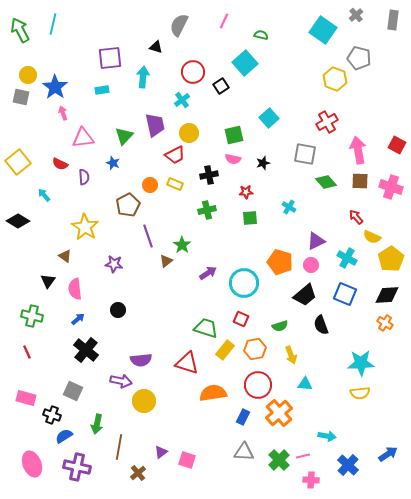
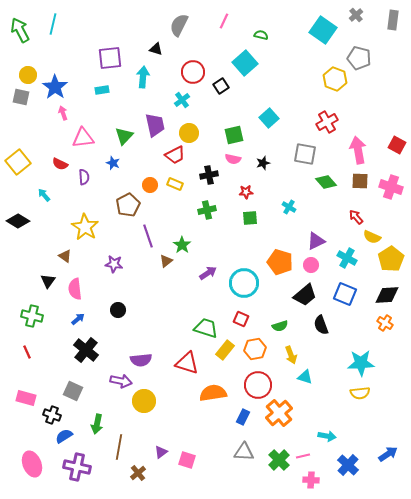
black triangle at (156, 47): moved 2 px down
cyan triangle at (305, 384): moved 7 px up; rotated 14 degrees clockwise
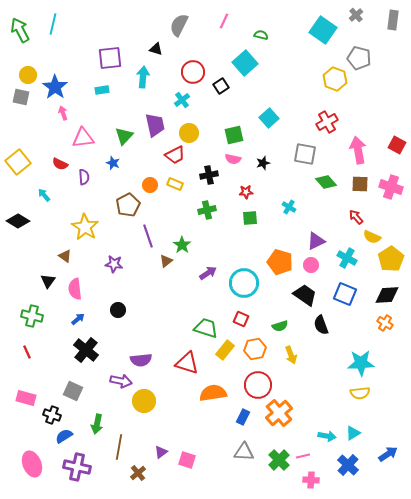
brown square at (360, 181): moved 3 px down
black trapezoid at (305, 295): rotated 105 degrees counterclockwise
cyan triangle at (305, 377): moved 48 px right, 56 px down; rotated 49 degrees counterclockwise
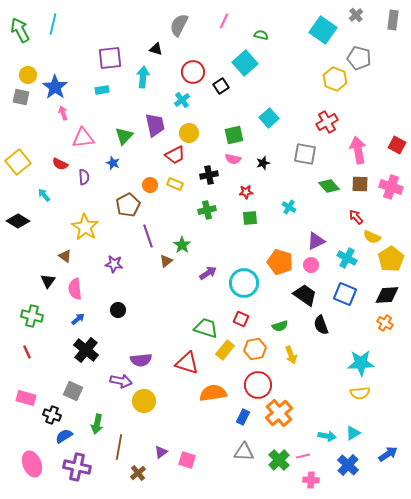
green diamond at (326, 182): moved 3 px right, 4 px down
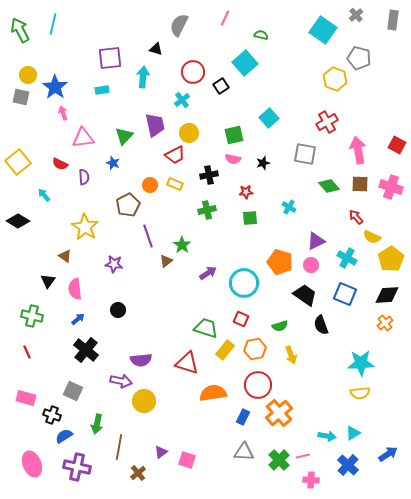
pink line at (224, 21): moved 1 px right, 3 px up
orange cross at (385, 323): rotated 21 degrees clockwise
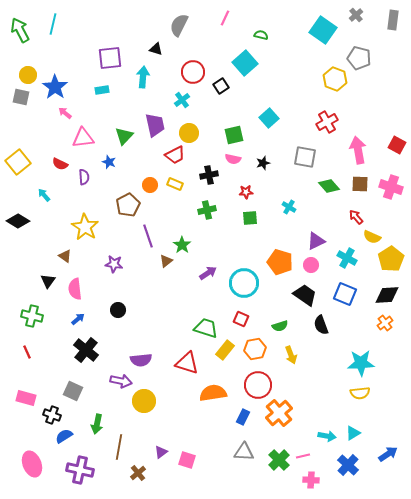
pink arrow at (63, 113): moved 2 px right; rotated 32 degrees counterclockwise
gray square at (305, 154): moved 3 px down
blue star at (113, 163): moved 4 px left, 1 px up
purple cross at (77, 467): moved 3 px right, 3 px down
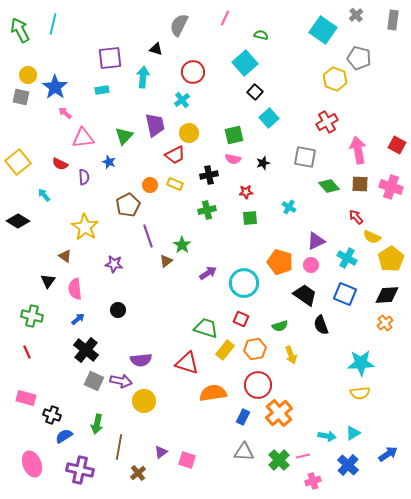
black square at (221, 86): moved 34 px right, 6 px down; rotated 14 degrees counterclockwise
gray square at (73, 391): moved 21 px right, 10 px up
pink cross at (311, 480): moved 2 px right, 1 px down; rotated 21 degrees counterclockwise
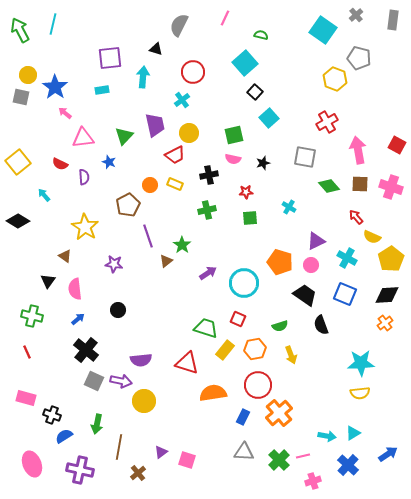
red square at (241, 319): moved 3 px left
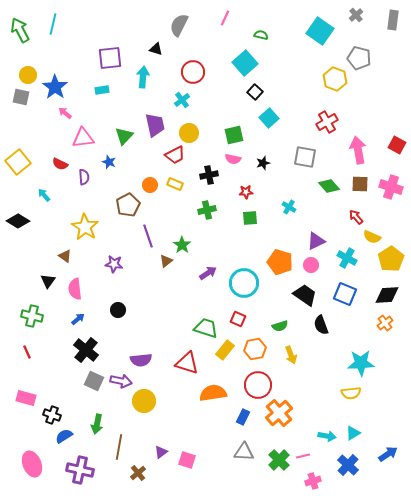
cyan square at (323, 30): moved 3 px left, 1 px down
yellow semicircle at (360, 393): moved 9 px left
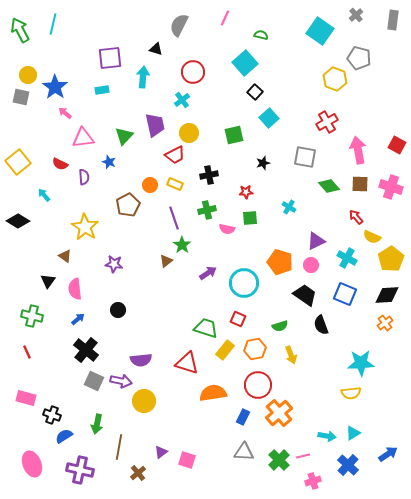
pink semicircle at (233, 159): moved 6 px left, 70 px down
purple line at (148, 236): moved 26 px right, 18 px up
